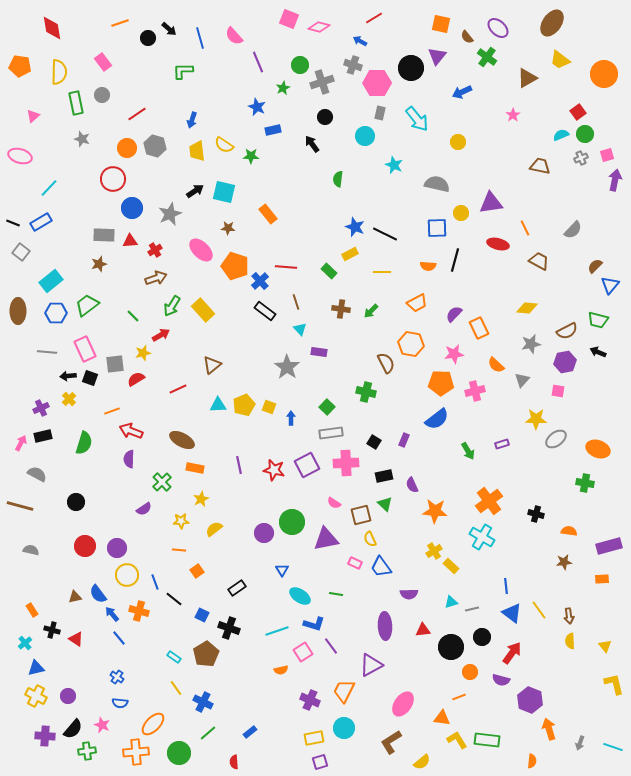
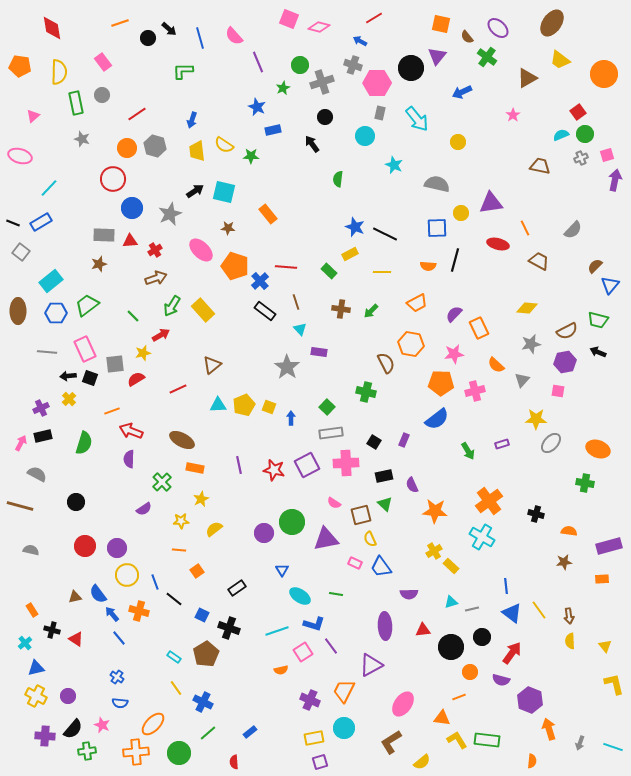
gray ellipse at (556, 439): moved 5 px left, 4 px down; rotated 10 degrees counterclockwise
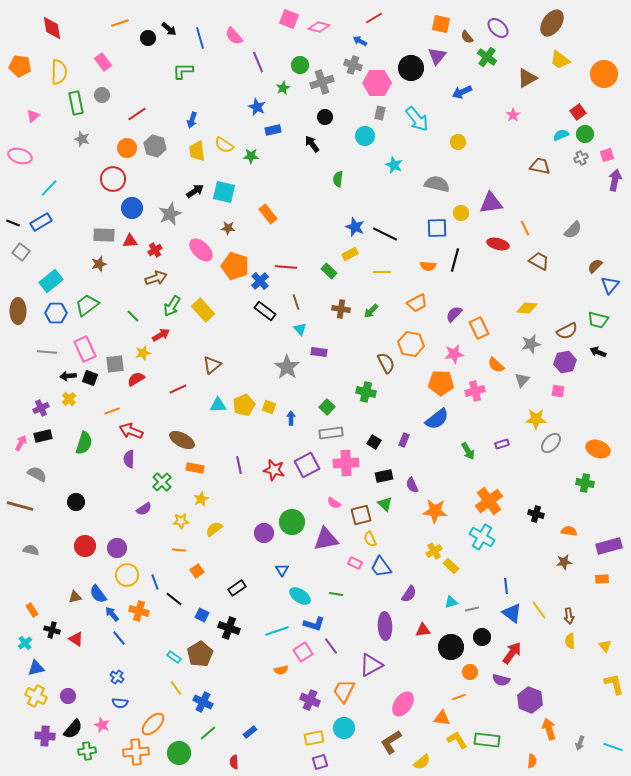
purple semicircle at (409, 594): rotated 54 degrees counterclockwise
brown pentagon at (206, 654): moved 6 px left
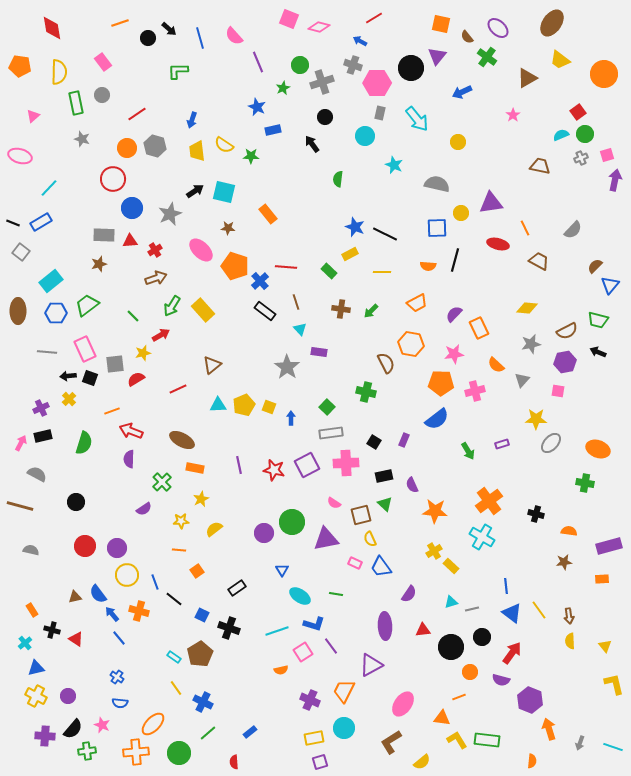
green L-shape at (183, 71): moved 5 px left
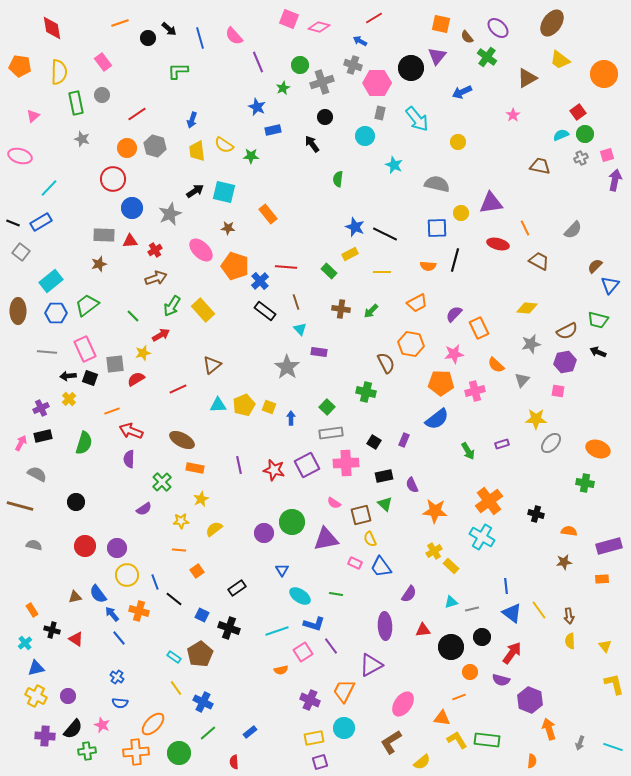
gray semicircle at (31, 550): moved 3 px right, 5 px up
